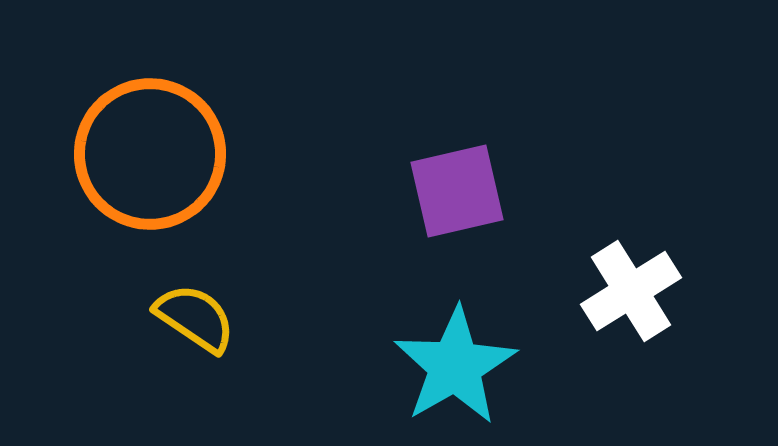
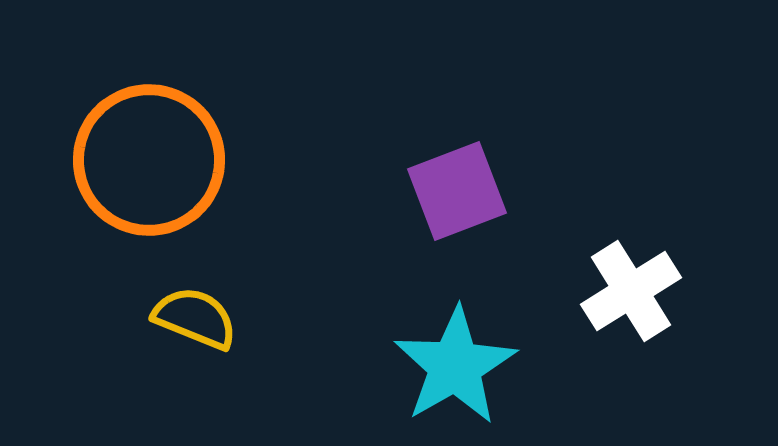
orange circle: moved 1 px left, 6 px down
purple square: rotated 8 degrees counterclockwise
yellow semicircle: rotated 12 degrees counterclockwise
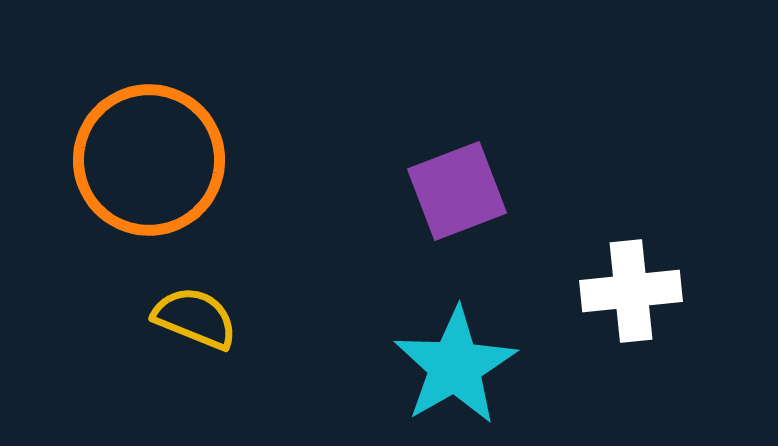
white cross: rotated 26 degrees clockwise
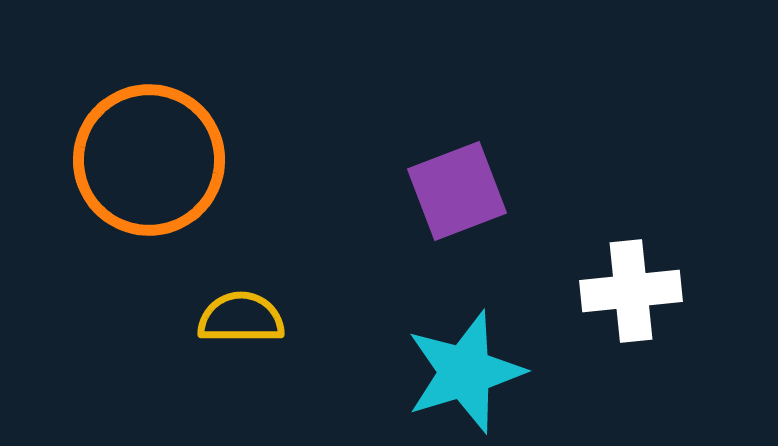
yellow semicircle: moved 46 px right; rotated 22 degrees counterclockwise
cyan star: moved 10 px right, 6 px down; rotated 13 degrees clockwise
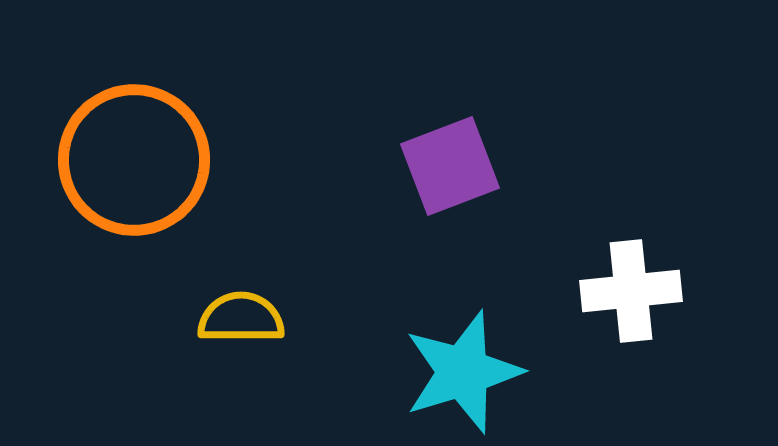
orange circle: moved 15 px left
purple square: moved 7 px left, 25 px up
cyan star: moved 2 px left
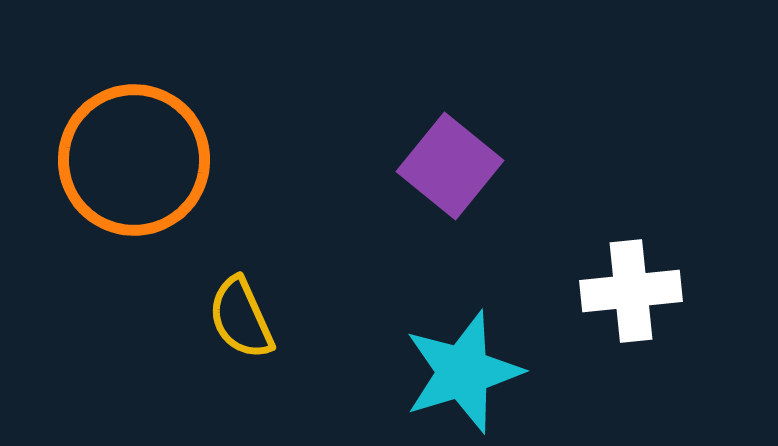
purple square: rotated 30 degrees counterclockwise
yellow semicircle: rotated 114 degrees counterclockwise
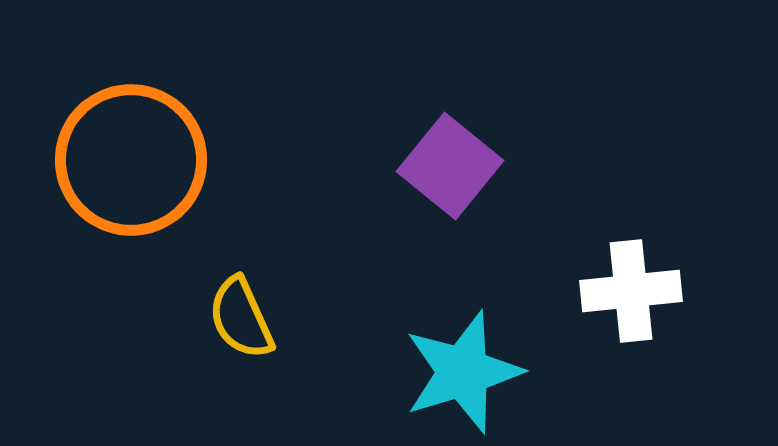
orange circle: moved 3 px left
